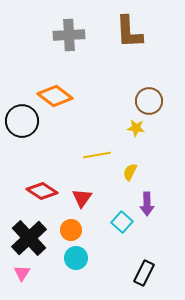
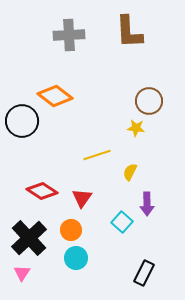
yellow line: rotated 8 degrees counterclockwise
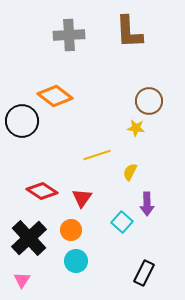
cyan circle: moved 3 px down
pink triangle: moved 7 px down
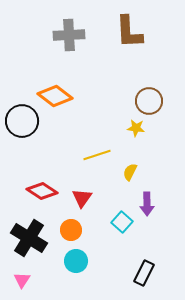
black cross: rotated 15 degrees counterclockwise
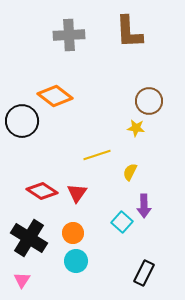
red triangle: moved 5 px left, 5 px up
purple arrow: moved 3 px left, 2 px down
orange circle: moved 2 px right, 3 px down
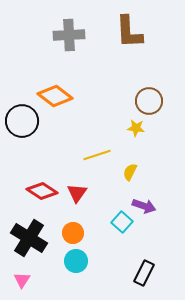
purple arrow: rotated 70 degrees counterclockwise
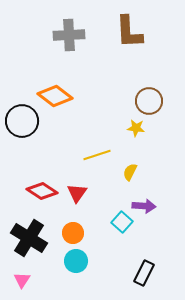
purple arrow: rotated 15 degrees counterclockwise
